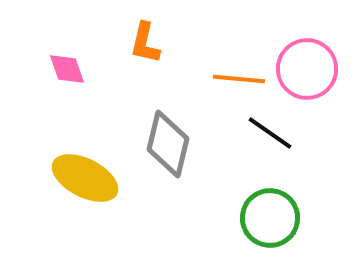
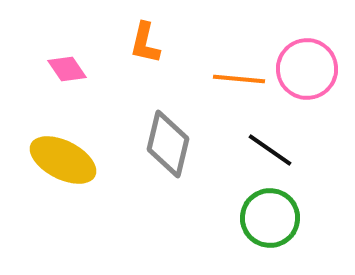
pink diamond: rotated 15 degrees counterclockwise
black line: moved 17 px down
yellow ellipse: moved 22 px left, 18 px up
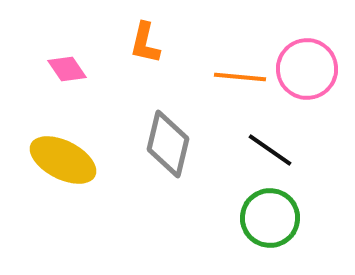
orange line: moved 1 px right, 2 px up
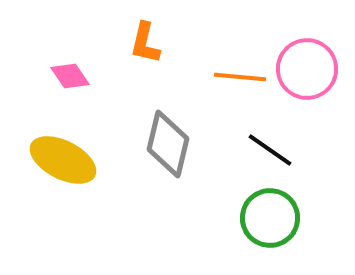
pink diamond: moved 3 px right, 7 px down
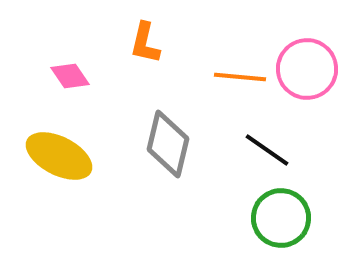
black line: moved 3 px left
yellow ellipse: moved 4 px left, 4 px up
green circle: moved 11 px right
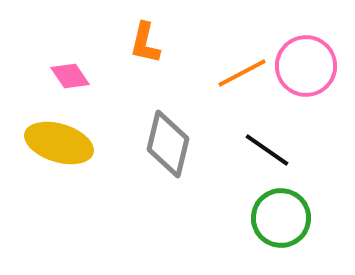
pink circle: moved 1 px left, 3 px up
orange line: moved 2 px right, 4 px up; rotated 33 degrees counterclockwise
yellow ellipse: moved 13 px up; rotated 10 degrees counterclockwise
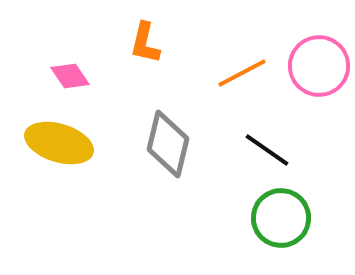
pink circle: moved 13 px right
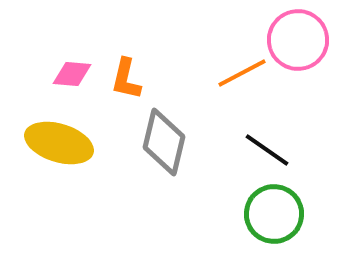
orange L-shape: moved 19 px left, 36 px down
pink circle: moved 21 px left, 26 px up
pink diamond: moved 2 px right, 2 px up; rotated 51 degrees counterclockwise
gray diamond: moved 4 px left, 2 px up
green circle: moved 7 px left, 4 px up
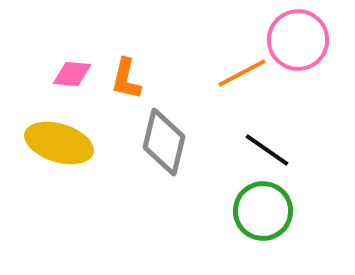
green circle: moved 11 px left, 3 px up
